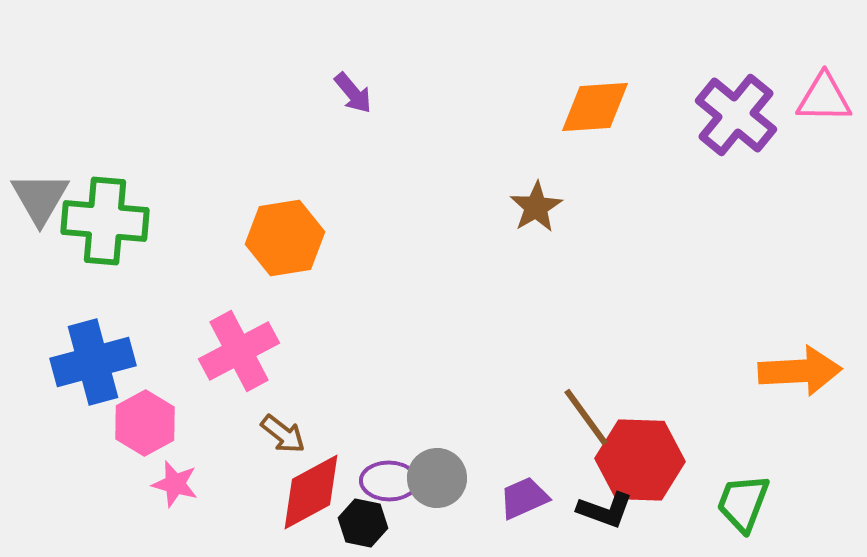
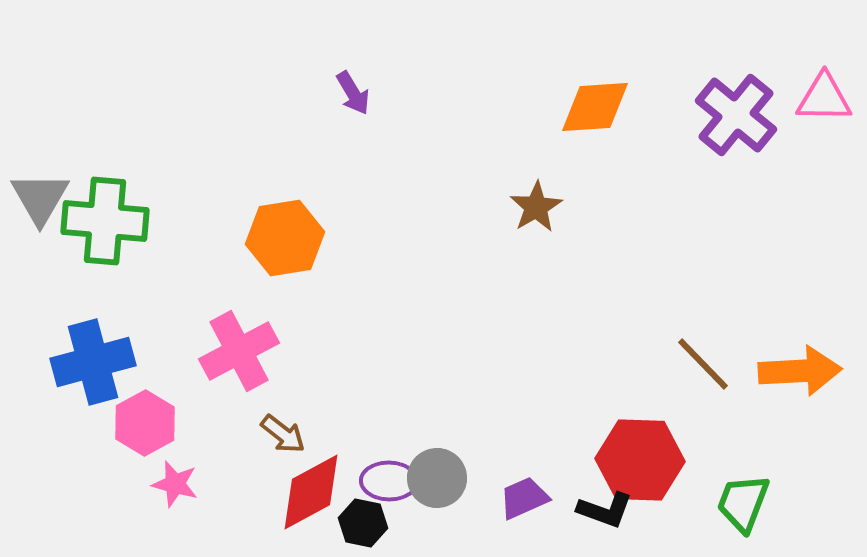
purple arrow: rotated 9 degrees clockwise
brown line: moved 117 px right, 53 px up; rotated 8 degrees counterclockwise
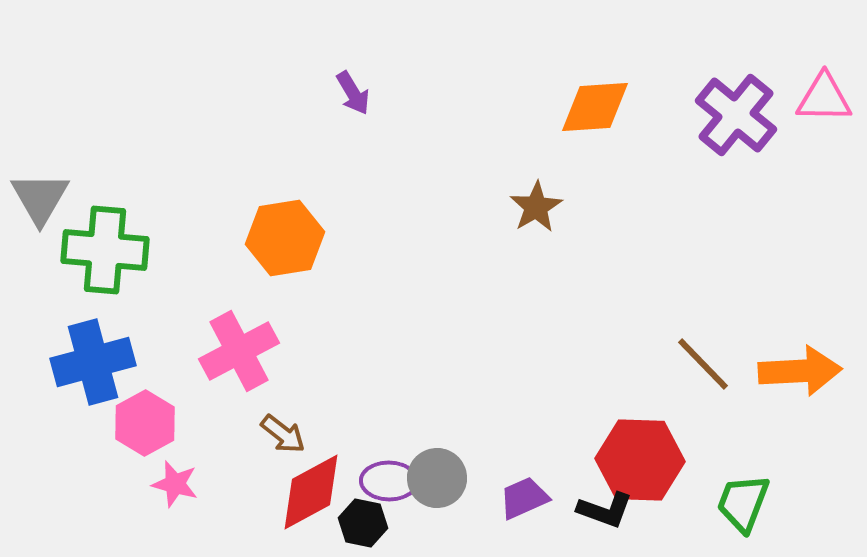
green cross: moved 29 px down
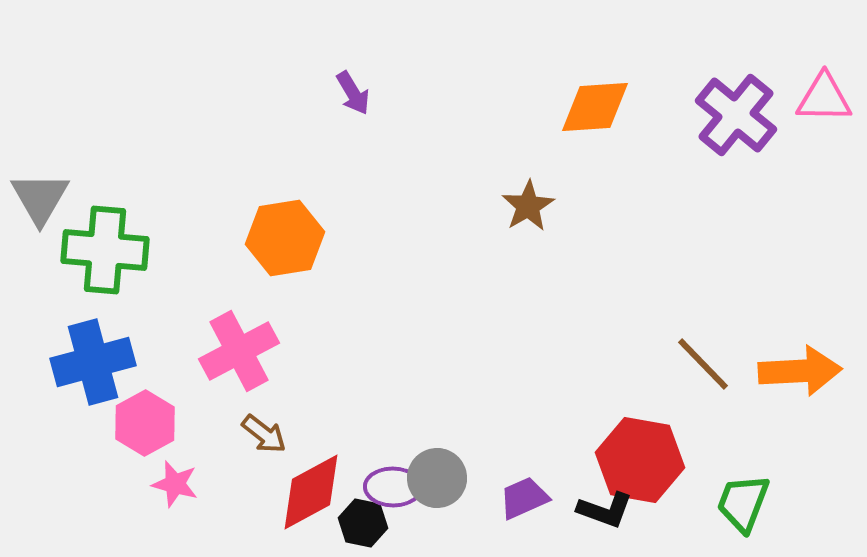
brown star: moved 8 px left, 1 px up
brown arrow: moved 19 px left
red hexagon: rotated 8 degrees clockwise
purple ellipse: moved 4 px right, 6 px down
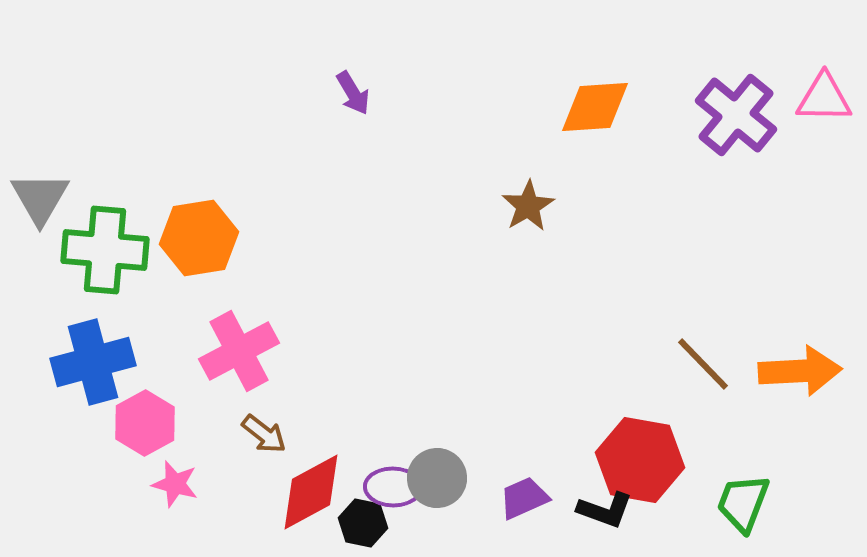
orange hexagon: moved 86 px left
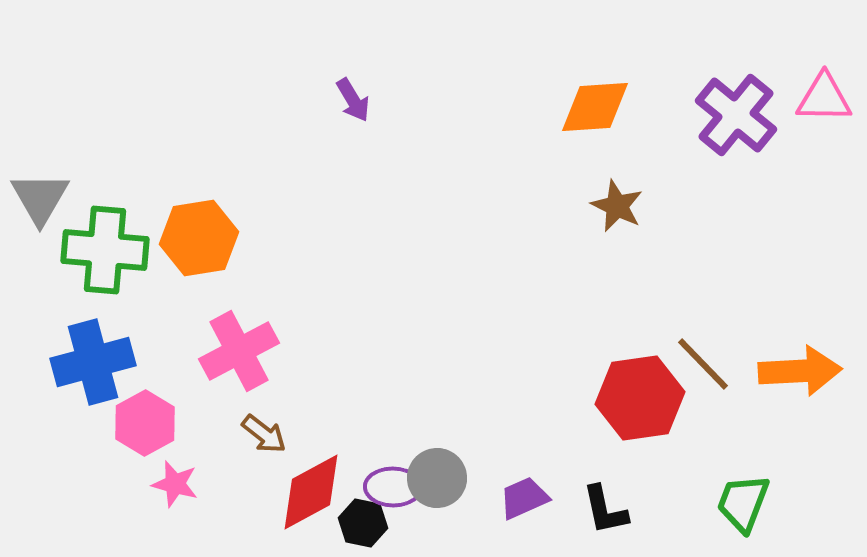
purple arrow: moved 7 px down
brown star: moved 89 px right; rotated 16 degrees counterclockwise
red hexagon: moved 62 px up; rotated 18 degrees counterclockwise
black L-shape: rotated 58 degrees clockwise
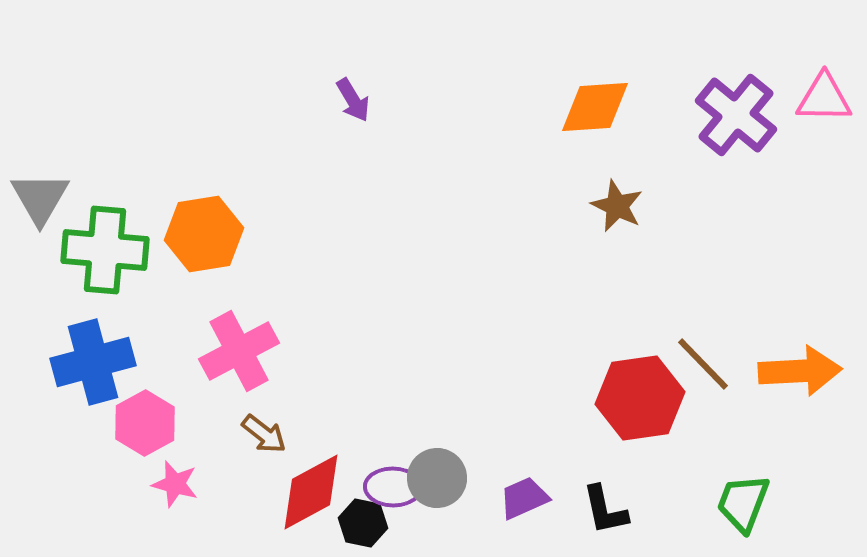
orange hexagon: moved 5 px right, 4 px up
